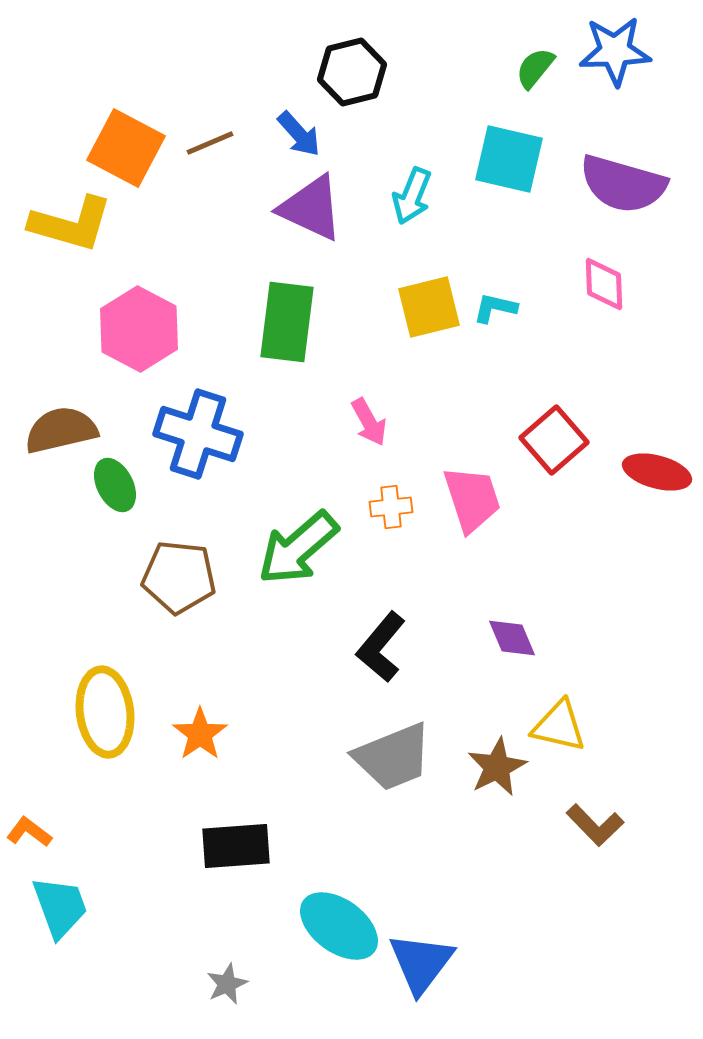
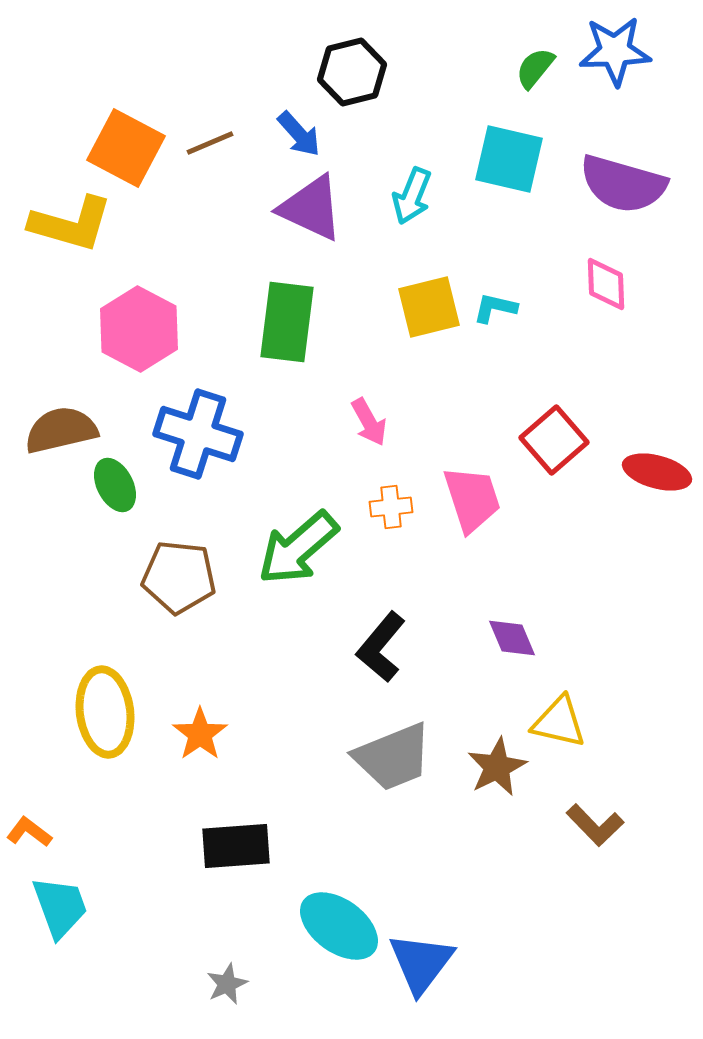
pink diamond: moved 2 px right
yellow triangle: moved 4 px up
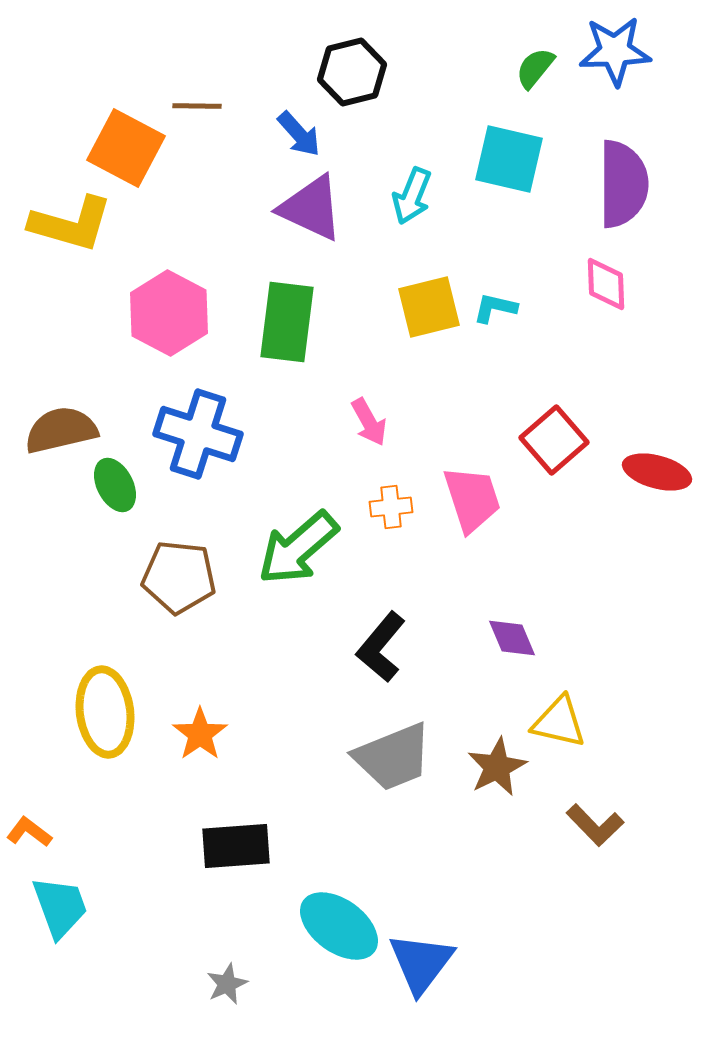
brown line: moved 13 px left, 37 px up; rotated 24 degrees clockwise
purple semicircle: rotated 106 degrees counterclockwise
pink hexagon: moved 30 px right, 16 px up
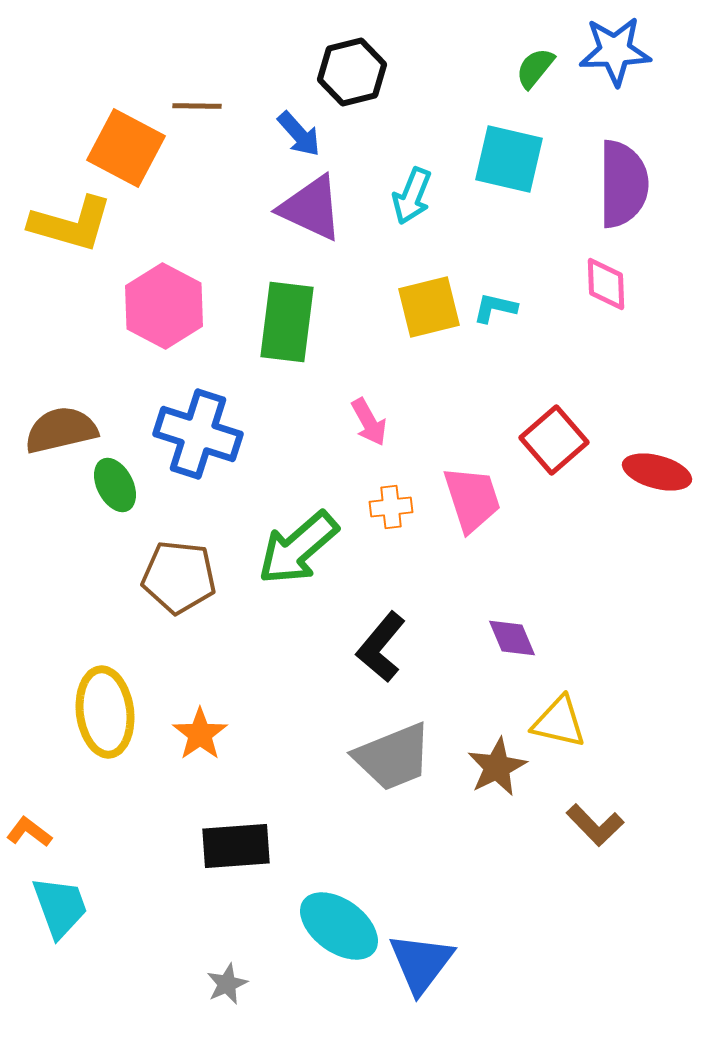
pink hexagon: moved 5 px left, 7 px up
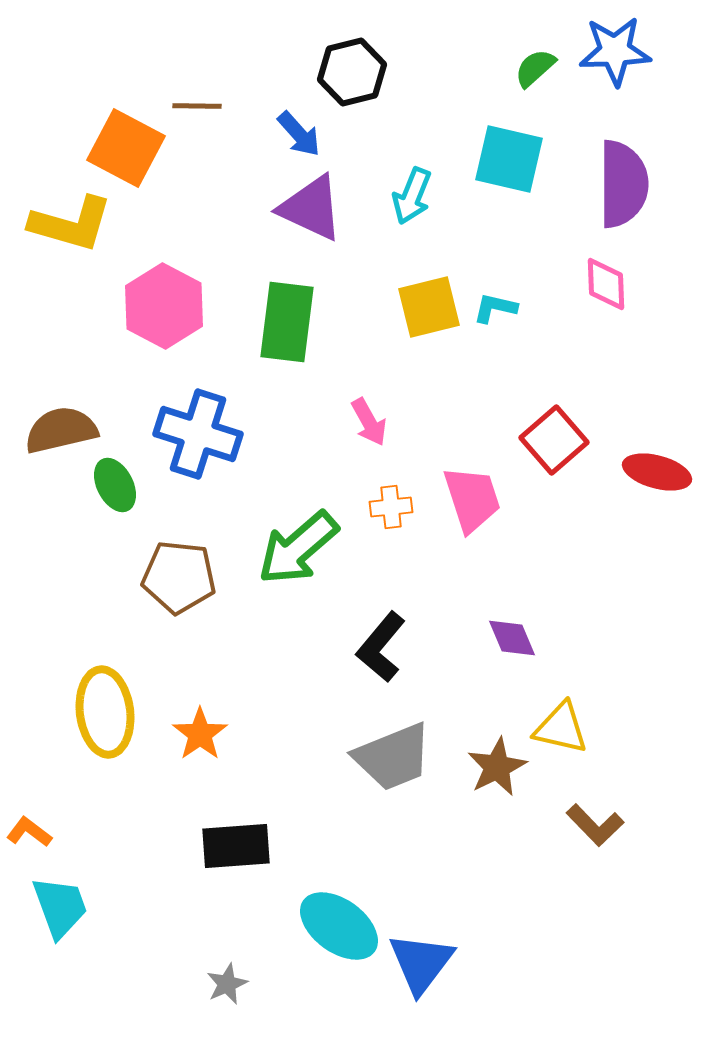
green semicircle: rotated 9 degrees clockwise
yellow triangle: moved 2 px right, 6 px down
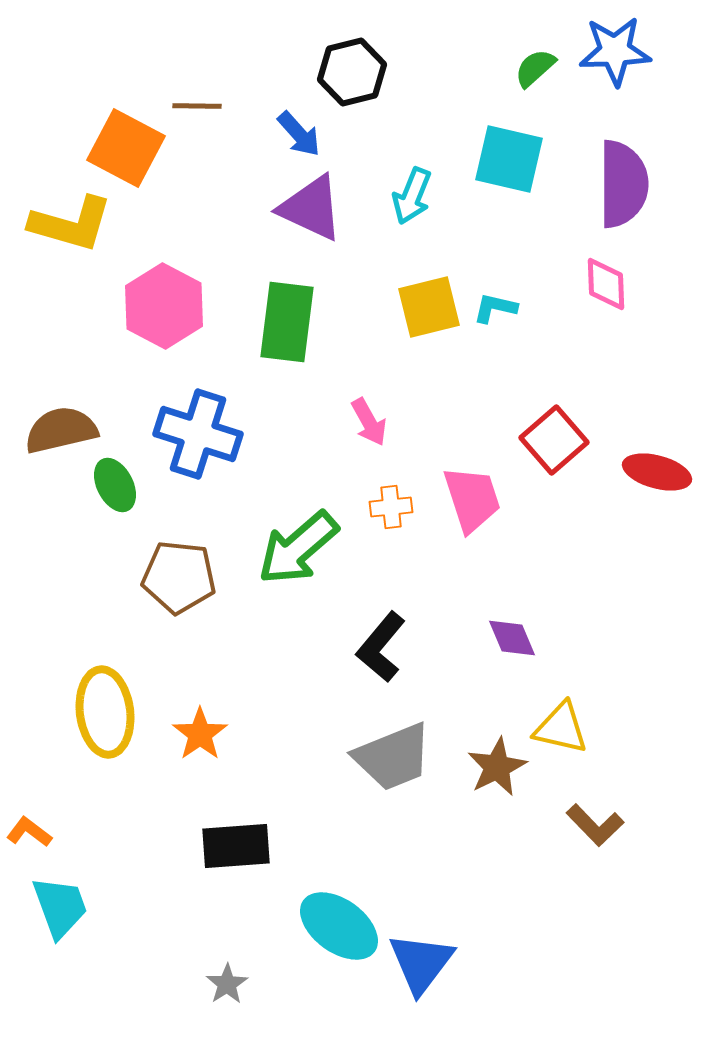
gray star: rotated 9 degrees counterclockwise
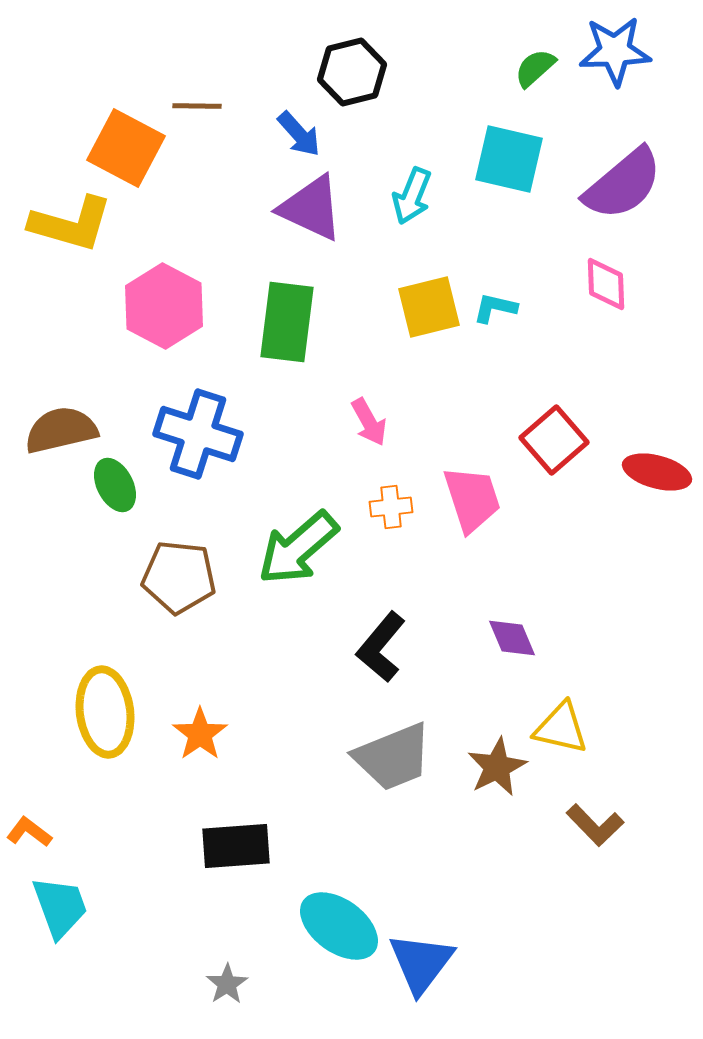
purple semicircle: rotated 50 degrees clockwise
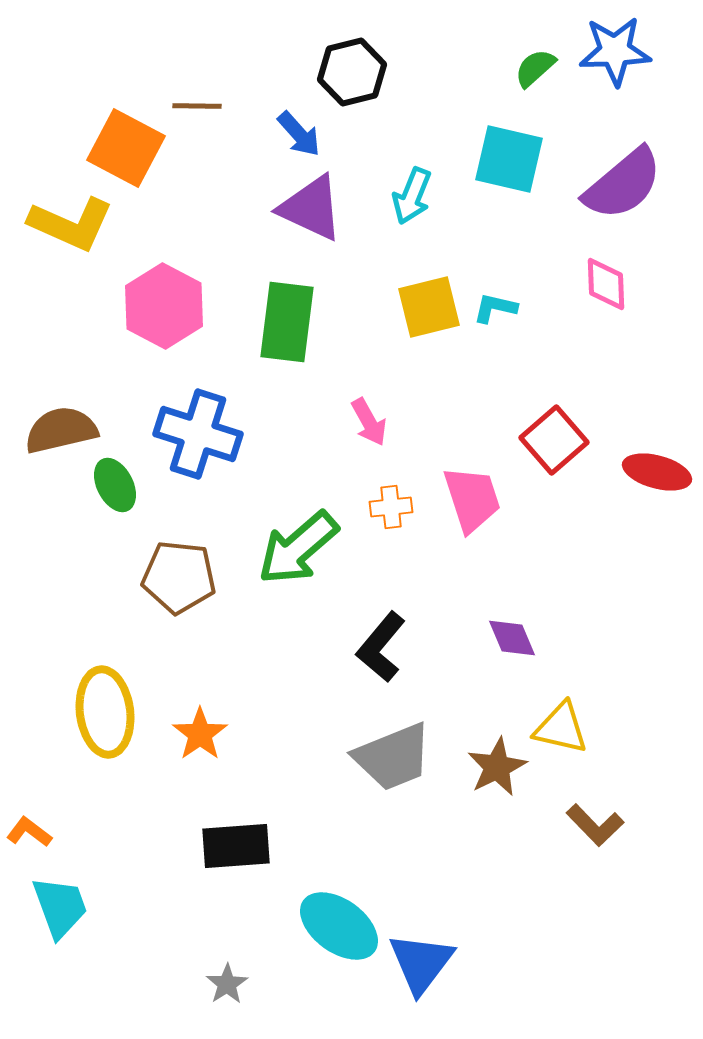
yellow L-shape: rotated 8 degrees clockwise
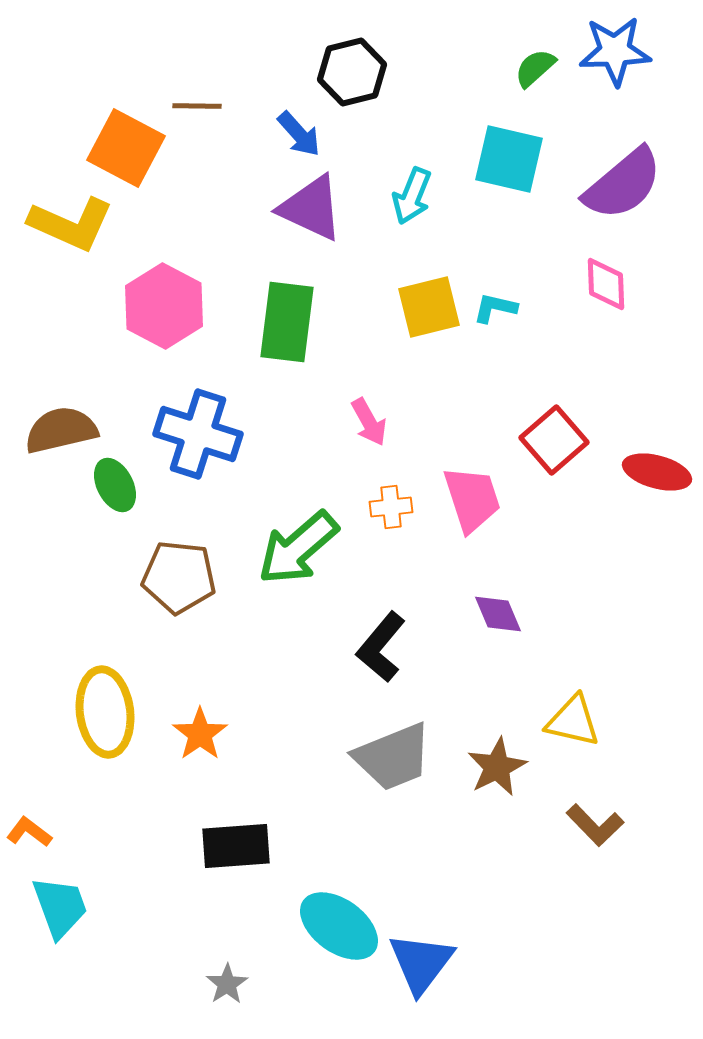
purple diamond: moved 14 px left, 24 px up
yellow triangle: moved 12 px right, 7 px up
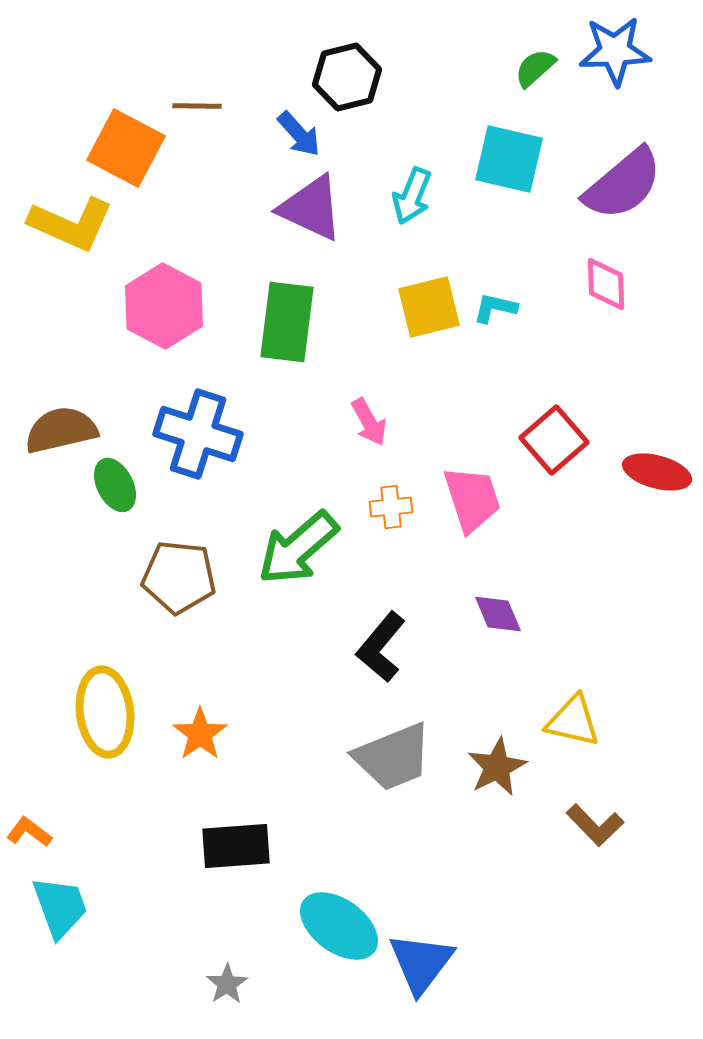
black hexagon: moved 5 px left, 5 px down
